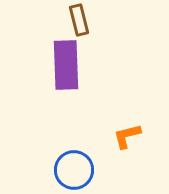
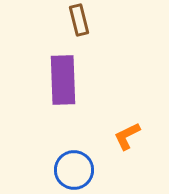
purple rectangle: moved 3 px left, 15 px down
orange L-shape: rotated 12 degrees counterclockwise
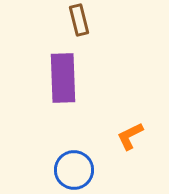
purple rectangle: moved 2 px up
orange L-shape: moved 3 px right
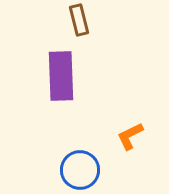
purple rectangle: moved 2 px left, 2 px up
blue circle: moved 6 px right
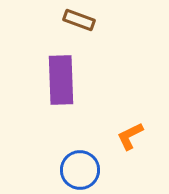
brown rectangle: rotated 56 degrees counterclockwise
purple rectangle: moved 4 px down
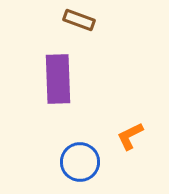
purple rectangle: moved 3 px left, 1 px up
blue circle: moved 8 px up
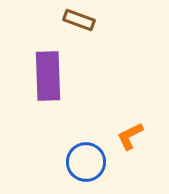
purple rectangle: moved 10 px left, 3 px up
blue circle: moved 6 px right
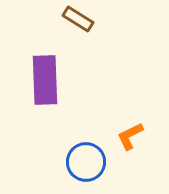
brown rectangle: moved 1 px left, 1 px up; rotated 12 degrees clockwise
purple rectangle: moved 3 px left, 4 px down
